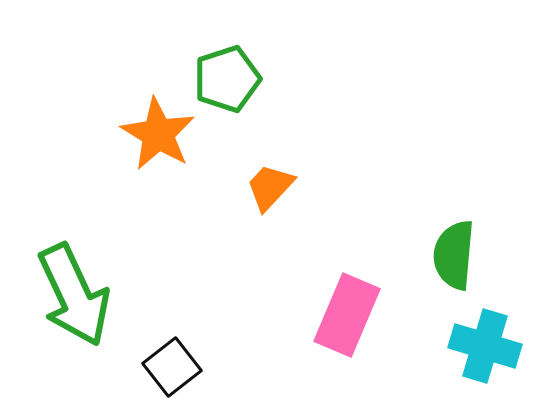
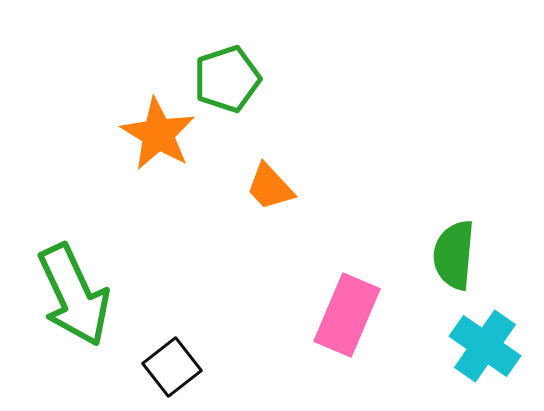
orange trapezoid: rotated 86 degrees counterclockwise
cyan cross: rotated 18 degrees clockwise
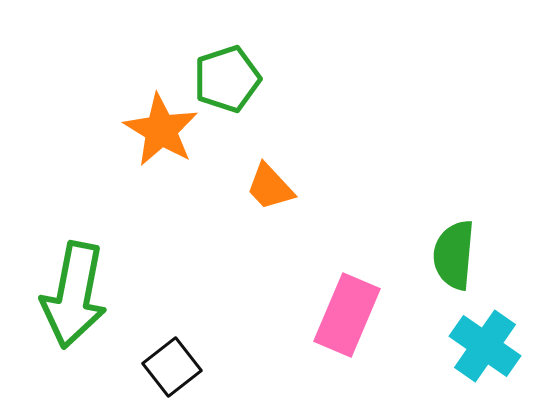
orange star: moved 3 px right, 4 px up
green arrow: rotated 36 degrees clockwise
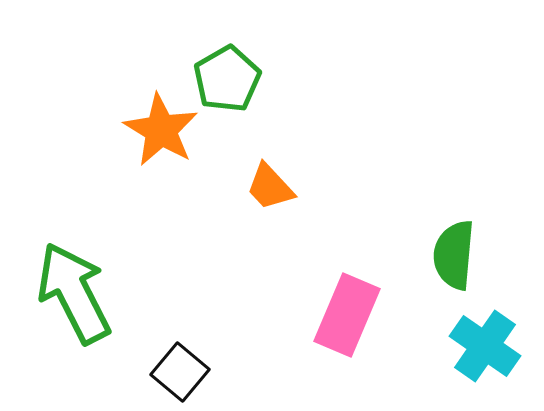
green pentagon: rotated 12 degrees counterclockwise
green arrow: moved 2 px up; rotated 142 degrees clockwise
black square: moved 8 px right, 5 px down; rotated 12 degrees counterclockwise
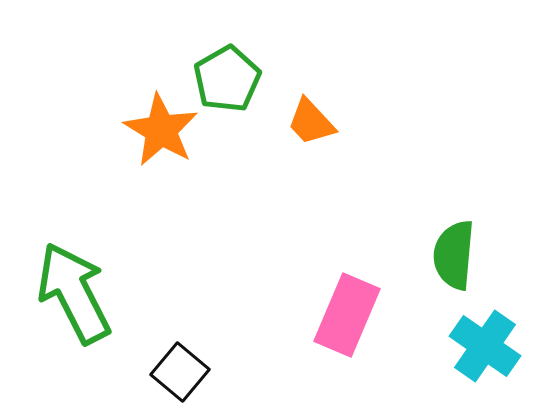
orange trapezoid: moved 41 px right, 65 px up
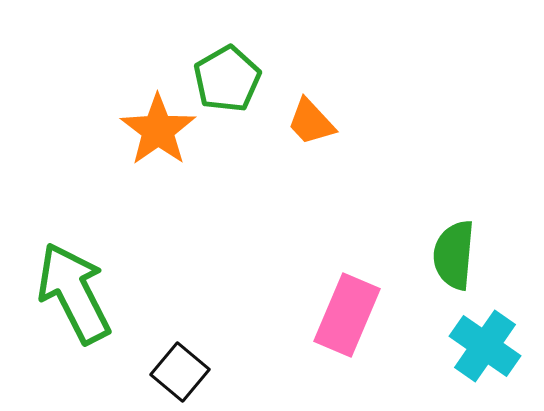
orange star: moved 3 px left; rotated 6 degrees clockwise
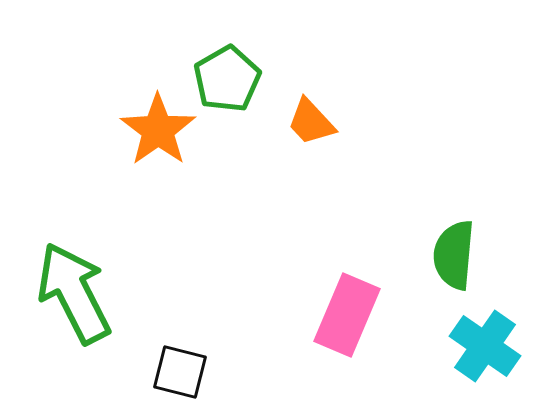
black square: rotated 26 degrees counterclockwise
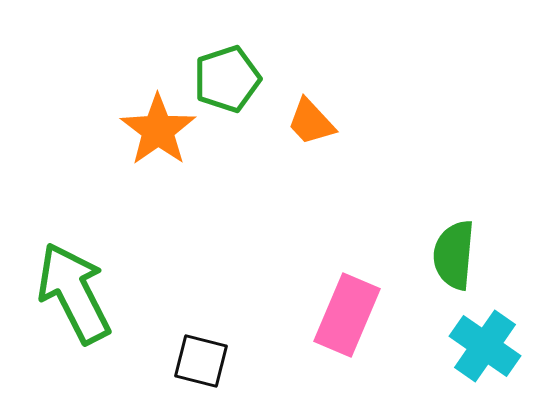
green pentagon: rotated 12 degrees clockwise
black square: moved 21 px right, 11 px up
